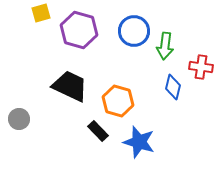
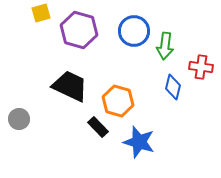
black rectangle: moved 4 px up
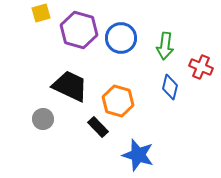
blue circle: moved 13 px left, 7 px down
red cross: rotated 15 degrees clockwise
blue diamond: moved 3 px left
gray circle: moved 24 px right
blue star: moved 1 px left, 13 px down
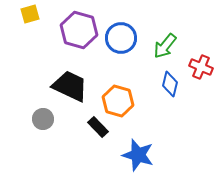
yellow square: moved 11 px left, 1 px down
green arrow: rotated 32 degrees clockwise
blue diamond: moved 3 px up
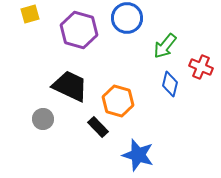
blue circle: moved 6 px right, 20 px up
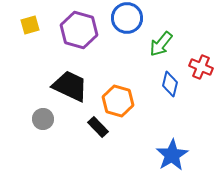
yellow square: moved 11 px down
green arrow: moved 4 px left, 2 px up
blue star: moved 34 px right; rotated 24 degrees clockwise
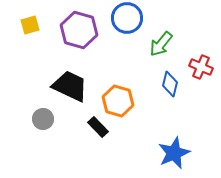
blue star: moved 2 px right, 2 px up; rotated 8 degrees clockwise
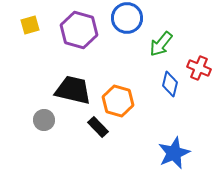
red cross: moved 2 px left, 1 px down
black trapezoid: moved 3 px right, 4 px down; rotated 12 degrees counterclockwise
gray circle: moved 1 px right, 1 px down
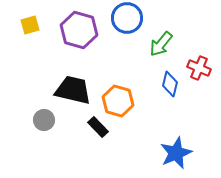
blue star: moved 2 px right
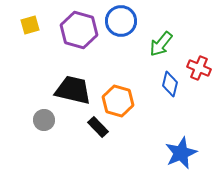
blue circle: moved 6 px left, 3 px down
blue star: moved 5 px right
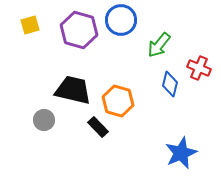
blue circle: moved 1 px up
green arrow: moved 2 px left, 1 px down
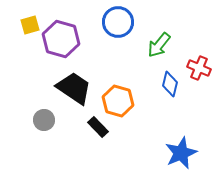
blue circle: moved 3 px left, 2 px down
purple hexagon: moved 18 px left, 9 px down
black trapezoid: moved 1 px right, 2 px up; rotated 21 degrees clockwise
